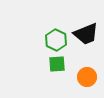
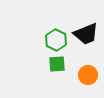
orange circle: moved 1 px right, 2 px up
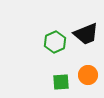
green hexagon: moved 1 px left, 2 px down; rotated 10 degrees clockwise
green square: moved 4 px right, 18 px down
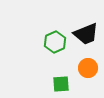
orange circle: moved 7 px up
green square: moved 2 px down
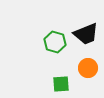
green hexagon: rotated 20 degrees counterclockwise
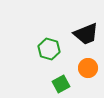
green hexagon: moved 6 px left, 7 px down
green square: rotated 24 degrees counterclockwise
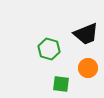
green square: rotated 36 degrees clockwise
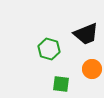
orange circle: moved 4 px right, 1 px down
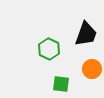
black trapezoid: rotated 48 degrees counterclockwise
green hexagon: rotated 10 degrees clockwise
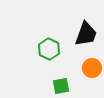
orange circle: moved 1 px up
green square: moved 2 px down; rotated 18 degrees counterclockwise
